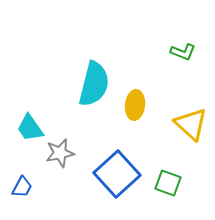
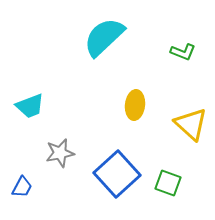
cyan semicircle: moved 10 px right, 47 px up; rotated 147 degrees counterclockwise
cyan trapezoid: moved 22 px up; rotated 76 degrees counterclockwise
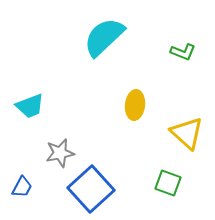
yellow triangle: moved 4 px left, 9 px down
blue square: moved 26 px left, 15 px down
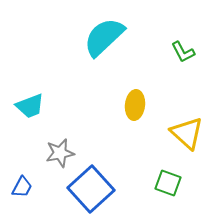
green L-shape: rotated 40 degrees clockwise
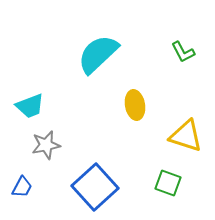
cyan semicircle: moved 6 px left, 17 px down
yellow ellipse: rotated 16 degrees counterclockwise
yellow triangle: moved 1 px left, 3 px down; rotated 24 degrees counterclockwise
gray star: moved 14 px left, 8 px up
blue square: moved 4 px right, 2 px up
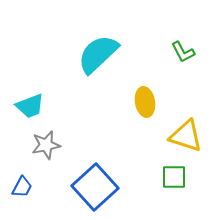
yellow ellipse: moved 10 px right, 3 px up
green square: moved 6 px right, 6 px up; rotated 20 degrees counterclockwise
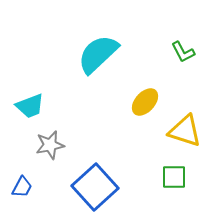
yellow ellipse: rotated 52 degrees clockwise
yellow triangle: moved 1 px left, 5 px up
gray star: moved 4 px right
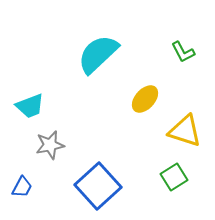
yellow ellipse: moved 3 px up
green square: rotated 32 degrees counterclockwise
blue square: moved 3 px right, 1 px up
